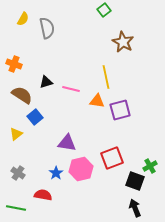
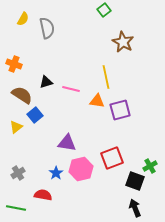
blue square: moved 2 px up
yellow triangle: moved 7 px up
gray cross: rotated 24 degrees clockwise
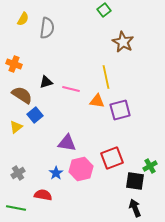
gray semicircle: rotated 20 degrees clockwise
black square: rotated 12 degrees counterclockwise
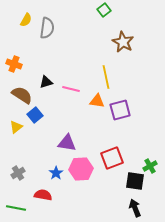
yellow semicircle: moved 3 px right, 1 px down
pink hexagon: rotated 10 degrees clockwise
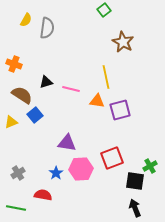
yellow triangle: moved 5 px left, 5 px up; rotated 16 degrees clockwise
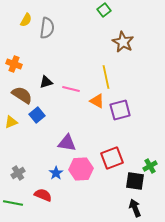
orange triangle: rotated 21 degrees clockwise
blue square: moved 2 px right
red semicircle: rotated 12 degrees clockwise
green line: moved 3 px left, 5 px up
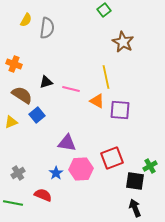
purple square: rotated 20 degrees clockwise
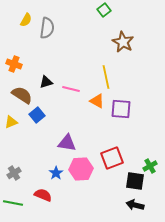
purple square: moved 1 px right, 1 px up
gray cross: moved 4 px left
black arrow: moved 3 px up; rotated 54 degrees counterclockwise
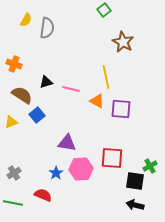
red square: rotated 25 degrees clockwise
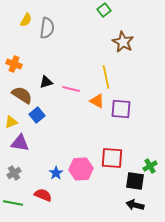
purple triangle: moved 47 px left
